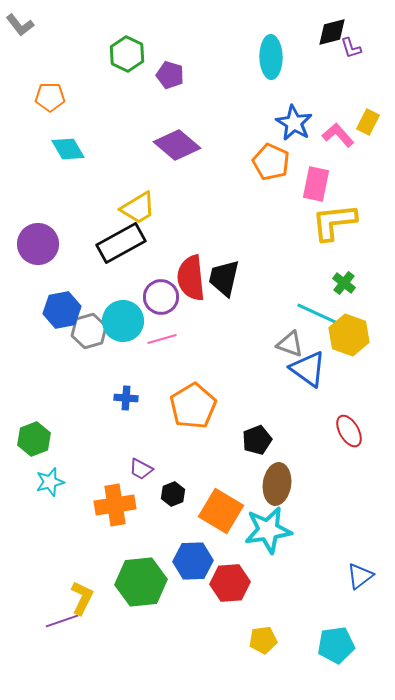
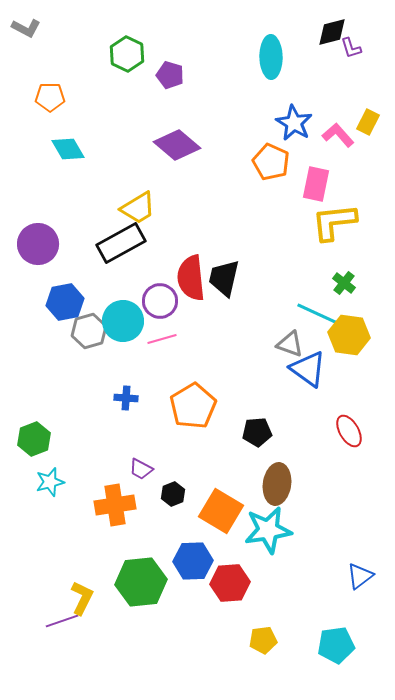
gray L-shape at (20, 25): moved 6 px right, 3 px down; rotated 24 degrees counterclockwise
purple circle at (161, 297): moved 1 px left, 4 px down
blue hexagon at (62, 310): moved 3 px right, 8 px up
yellow hexagon at (349, 335): rotated 12 degrees counterclockwise
black pentagon at (257, 440): moved 8 px up; rotated 16 degrees clockwise
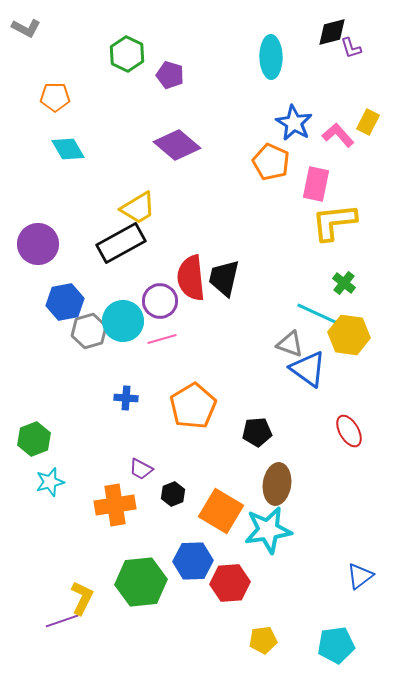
orange pentagon at (50, 97): moved 5 px right
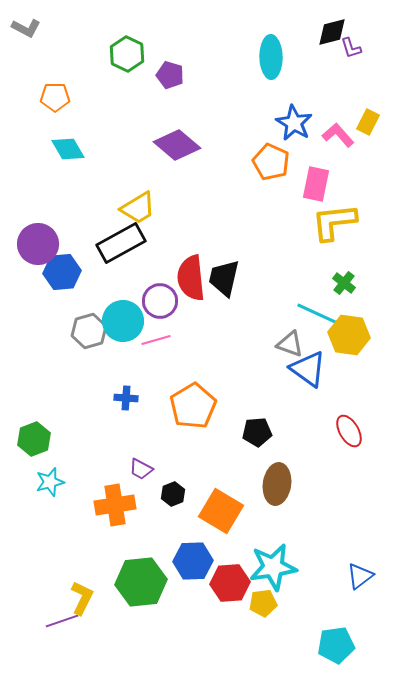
blue hexagon at (65, 302): moved 3 px left, 30 px up; rotated 6 degrees clockwise
pink line at (162, 339): moved 6 px left, 1 px down
cyan star at (268, 530): moved 5 px right, 37 px down
yellow pentagon at (263, 640): moved 37 px up
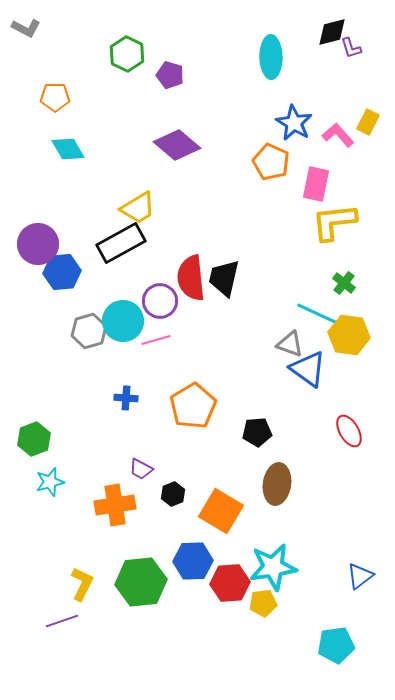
yellow L-shape at (82, 598): moved 14 px up
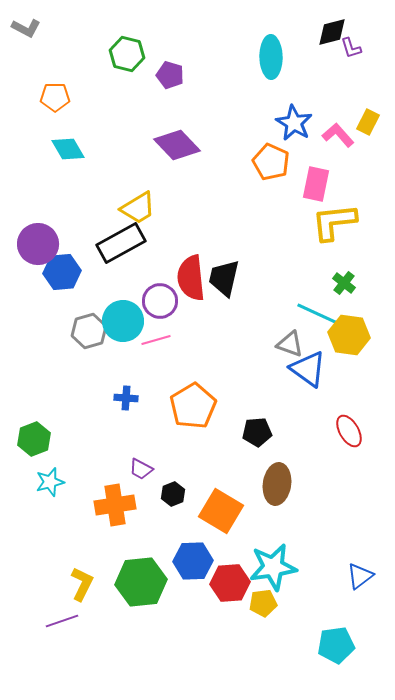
green hexagon at (127, 54): rotated 12 degrees counterclockwise
purple diamond at (177, 145): rotated 6 degrees clockwise
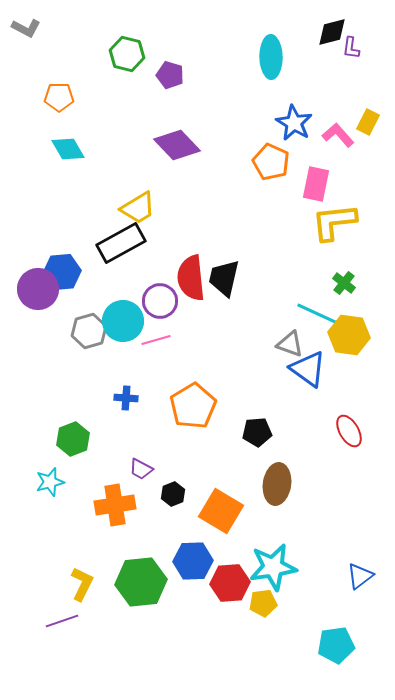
purple L-shape at (351, 48): rotated 25 degrees clockwise
orange pentagon at (55, 97): moved 4 px right
purple circle at (38, 244): moved 45 px down
green hexagon at (34, 439): moved 39 px right
